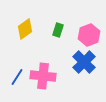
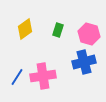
pink hexagon: moved 1 px up; rotated 25 degrees counterclockwise
blue cross: rotated 30 degrees clockwise
pink cross: rotated 15 degrees counterclockwise
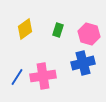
blue cross: moved 1 px left, 1 px down
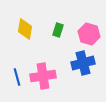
yellow diamond: rotated 45 degrees counterclockwise
blue line: rotated 48 degrees counterclockwise
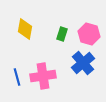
green rectangle: moved 4 px right, 4 px down
blue cross: rotated 25 degrees counterclockwise
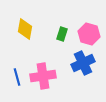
blue cross: rotated 15 degrees clockwise
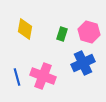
pink hexagon: moved 2 px up
pink cross: rotated 30 degrees clockwise
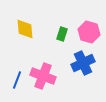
yellow diamond: rotated 15 degrees counterclockwise
blue line: moved 3 px down; rotated 36 degrees clockwise
